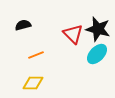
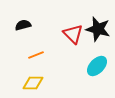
cyan ellipse: moved 12 px down
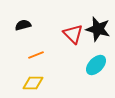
cyan ellipse: moved 1 px left, 1 px up
